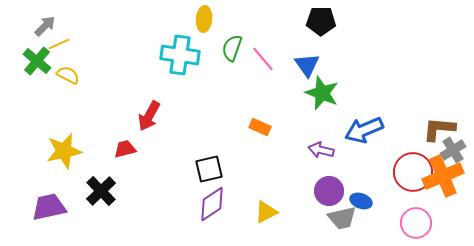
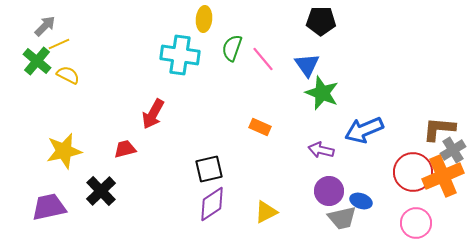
red arrow: moved 4 px right, 2 px up
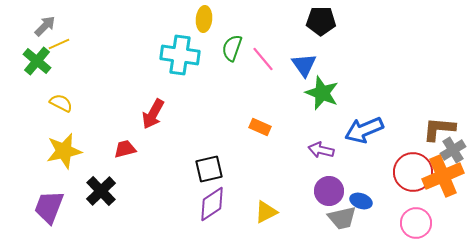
blue triangle: moved 3 px left
yellow semicircle: moved 7 px left, 28 px down
purple trapezoid: rotated 57 degrees counterclockwise
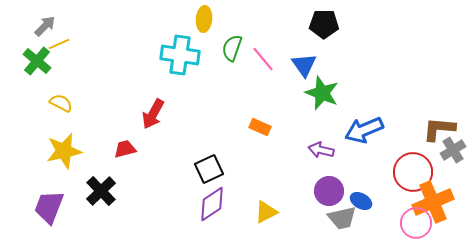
black pentagon: moved 3 px right, 3 px down
black square: rotated 12 degrees counterclockwise
orange cross: moved 10 px left, 26 px down
blue ellipse: rotated 10 degrees clockwise
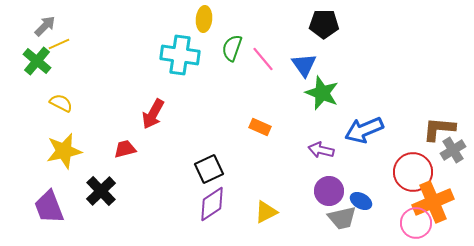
purple trapezoid: rotated 42 degrees counterclockwise
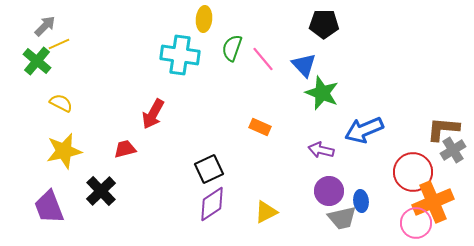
blue triangle: rotated 8 degrees counterclockwise
brown L-shape: moved 4 px right
blue ellipse: rotated 55 degrees clockwise
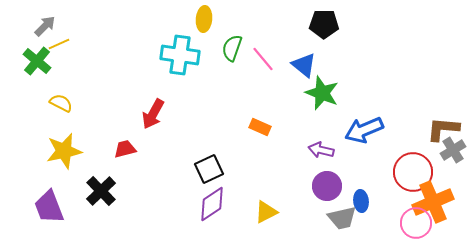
blue triangle: rotated 8 degrees counterclockwise
purple circle: moved 2 px left, 5 px up
